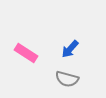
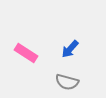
gray semicircle: moved 3 px down
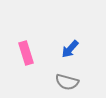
pink rectangle: rotated 40 degrees clockwise
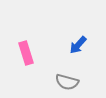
blue arrow: moved 8 px right, 4 px up
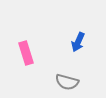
blue arrow: moved 3 px up; rotated 18 degrees counterclockwise
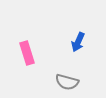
pink rectangle: moved 1 px right
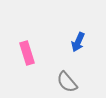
gray semicircle: rotated 35 degrees clockwise
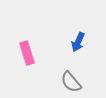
gray semicircle: moved 4 px right
